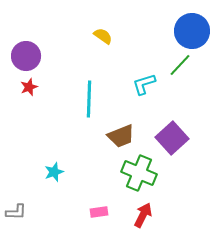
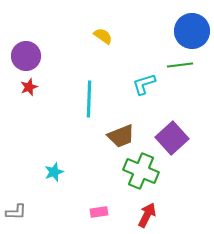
green line: rotated 40 degrees clockwise
green cross: moved 2 px right, 2 px up
red arrow: moved 4 px right
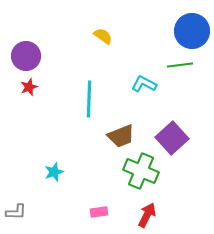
cyan L-shape: rotated 45 degrees clockwise
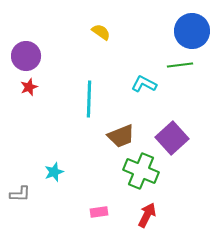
yellow semicircle: moved 2 px left, 4 px up
gray L-shape: moved 4 px right, 18 px up
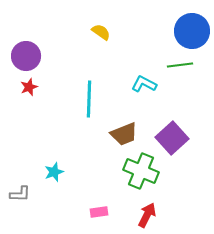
brown trapezoid: moved 3 px right, 2 px up
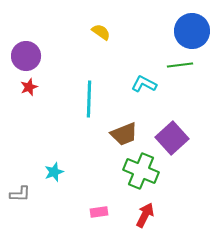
red arrow: moved 2 px left
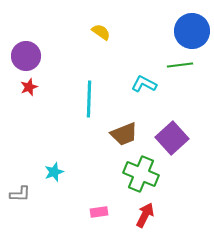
green cross: moved 3 px down
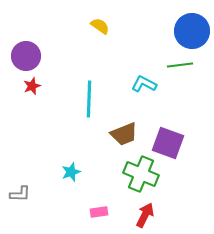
yellow semicircle: moved 1 px left, 6 px up
red star: moved 3 px right, 1 px up
purple square: moved 4 px left, 5 px down; rotated 28 degrees counterclockwise
cyan star: moved 17 px right
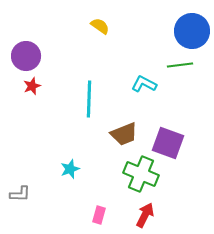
cyan star: moved 1 px left, 3 px up
pink rectangle: moved 3 px down; rotated 66 degrees counterclockwise
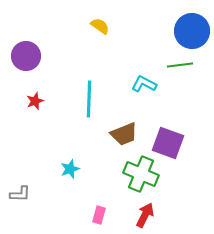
red star: moved 3 px right, 15 px down
